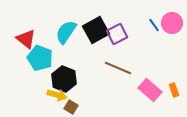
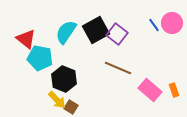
purple square: rotated 25 degrees counterclockwise
cyan pentagon: rotated 10 degrees counterclockwise
yellow arrow: moved 5 px down; rotated 30 degrees clockwise
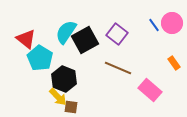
black square: moved 11 px left, 10 px down
cyan pentagon: rotated 20 degrees clockwise
orange rectangle: moved 27 px up; rotated 16 degrees counterclockwise
yellow arrow: moved 1 px right, 3 px up
brown square: rotated 24 degrees counterclockwise
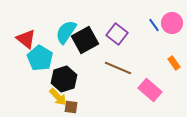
black hexagon: rotated 20 degrees clockwise
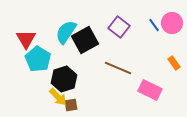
purple square: moved 2 px right, 7 px up
red triangle: rotated 20 degrees clockwise
cyan pentagon: moved 2 px left, 1 px down
pink rectangle: rotated 15 degrees counterclockwise
brown square: moved 2 px up; rotated 16 degrees counterclockwise
